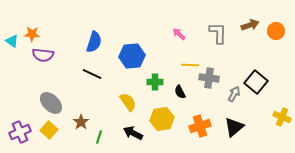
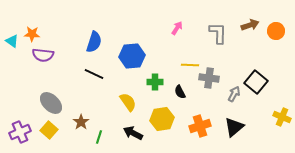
pink arrow: moved 2 px left, 6 px up; rotated 80 degrees clockwise
black line: moved 2 px right
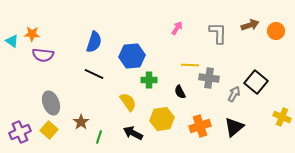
green cross: moved 6 px left, 2 px up
gray ellipse: rotated 25 degrees clockwise
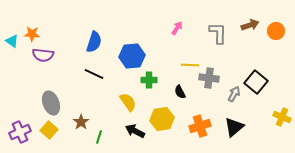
black arrow: moved 2 px right, 2 px up
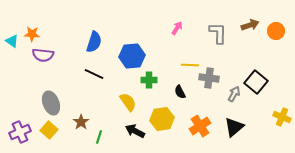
orange cross: rotated 15 degrees counterclockwise
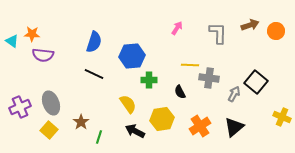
yellow semicircle: moved 2 px down
purple cross: moved 25 px up
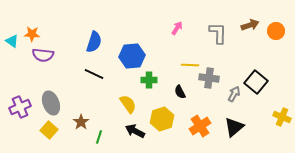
yellow hexagon: rotated 10 degrees counterclockwise
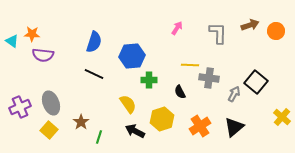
yellow cross: rotated 18 degrees clockwise
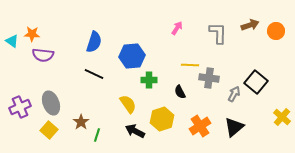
green line: moved 2 px left, 2 px up
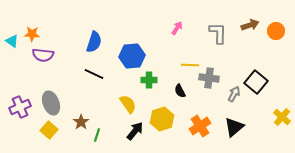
black semicircle: moved 1 px up
black arrow: rotated 102 degrees clockwise
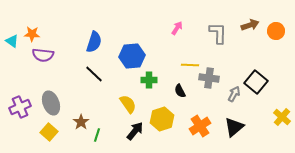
black line: rotated 18 degrees clockwise
yellow square: moved 2 px down
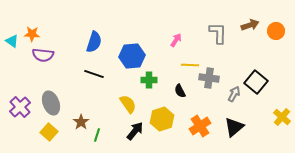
pink arrow: moved 1 px left, 12 px down
black line: rotated 24 degrees counterclockwise
purple cross: rotated 20 degrees counterclockwise
